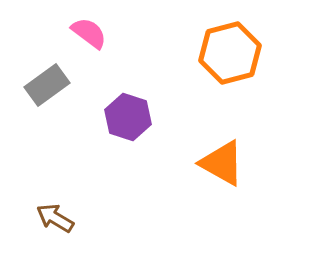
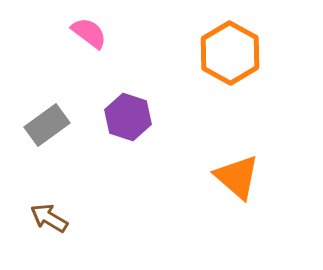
orange hexagon: rotated 16 degrees counterclockwise
gray rectangle: moved 40 px down
orange triangle: moved 15 px right, 14 px down; rotated 12 degrees clockwise
brown arrow: moved 6 px left
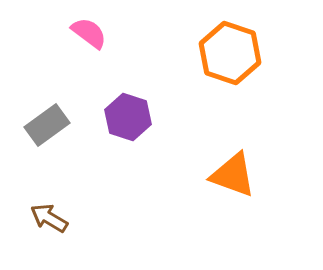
orange hexagon: rotated 10 degrees counterclockwise
orange triangle: moved 4 px left, 2 px up; rotated 21 degrees counterclockwise
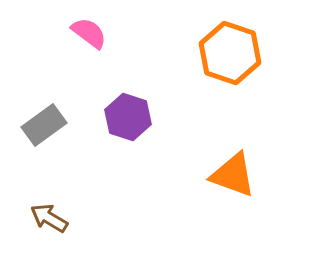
gray rectangle: moved 3 px left
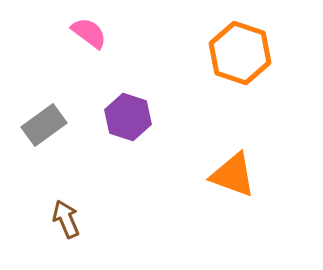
orange hexagon: moved 10 px right
brown arrow: moved 17 px right, 1 px down; rotated 36 degrees clockwise
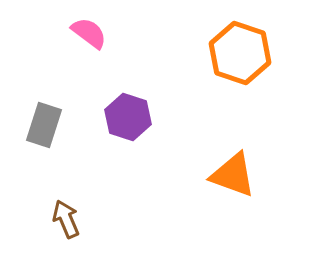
gray rectangle: rotated 36 degrees counterclockwise
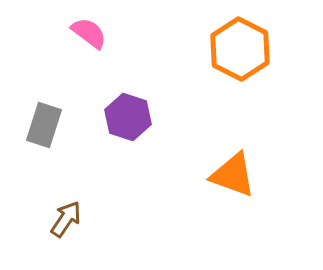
orange hexagon: moved 4 px up; rotated 8 degrees clockwise
brown arrow: rotated 57 degrees clockwise
